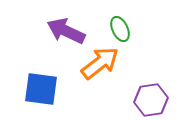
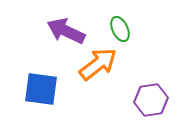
orange arrow: moved 2 px left, 1 px down
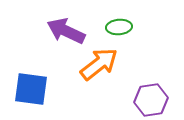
green ellipse: moved 1 px left, 2 px up; rotated 70 degrees counterclockwise
orange arrow: moved 1 px right
blue square: moved 10 px left
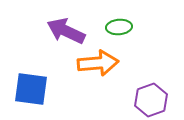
orange arrow: moved 1 px left, 1 px up; rotated 33 degrees clockwise
purple hexagon: rotated 12 degrees counterclockwise
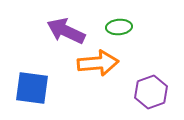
blue square: moved 1 px right, 1 px up
purple hexagon: moved 8 px up
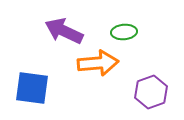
green ellipse: moved 5 px right, 5 px down
purple arrow: moved 2 px left
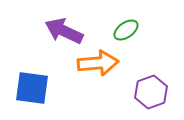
green ellipse: moved 2 px right, 2 px up; rotated 30 degrees counterclockwise
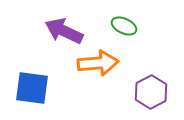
green ellipse: moved 2 px left, 4 px up; rotated 60 degrees clockwise
purple hexagon: rotated 8 degrees counterclockwise
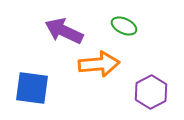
orange arrow: moved 1 px right, 1 px down
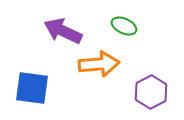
purple arrow: moved 1 px left
